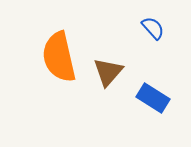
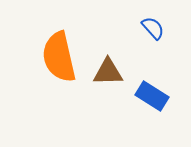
brown triangle: rotated 48 degrees clockwise
blue rectangle: moved 1 px left, 2 px up
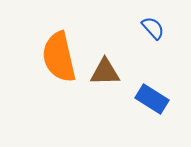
brown triangle: moved 3 px left
blue rectangle: moved 3 px down
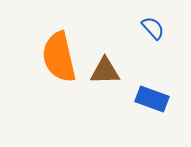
brown triangle: moved 1 px up
blue rectangle: rotated 12 degrees counterclockwise
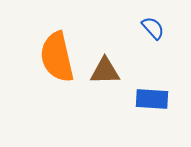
orange semicircle: moved 2 px left
blue rectangle: rotated 16 degrees counterclockwise
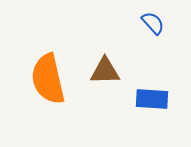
blue semicircle: moved 5 px up
orange semicircle: moved 9 px left, 22 px down
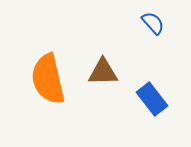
brown triangle: moved 2 px left, 1 px down
blue rectangle: rotated 48 degrees clockwise
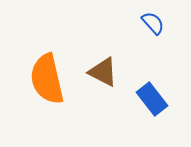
brown triangle: rotated 28 degrees clockwise
orange semicircle: moved 1 px left
